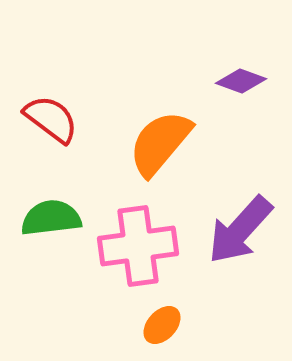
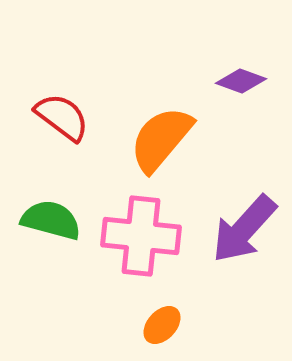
red semicircle: moved 11 px right, 2 px up
orange semicircle: moved 1 px right, 4 px up
green semicircle: moved 2 px down; rotated 22 degrees clockwise
purple arrow: moved 4 px right, 1 px up
pink cross: moved 3 px right, 10 px up; rotated 14 degrees clockwise
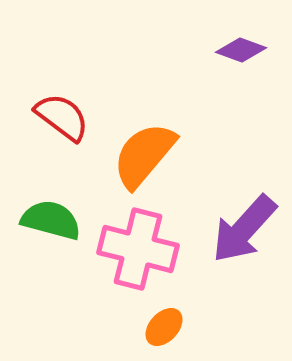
purple diamond: moved 31 px up
orange semicircle: moved 17 px left, 16 px down
pink cross: moved 3 px left, 13 px down; rotated 8 degrees clockwise
orange ellipse: moved 2 px right, 2 px down
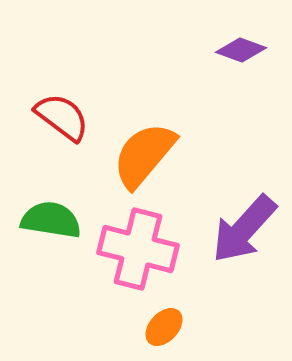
green semicircle: rotated 6 degrees counterclockwise
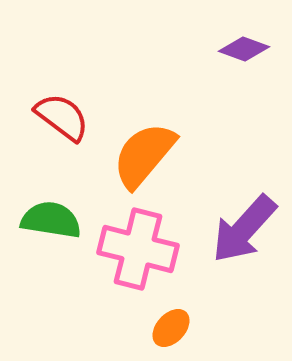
purple diamond: moved 3 px right, 1 px up
orange ellipse: moved 7 px right, 1 px down
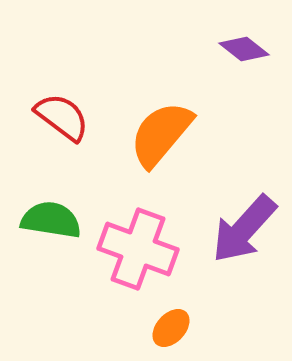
purple diamond: rotated 18 degrees clockwise
orange semicircle: moved 17 px right, 21 px up
pink cross: rotated 6 degrees clockwise
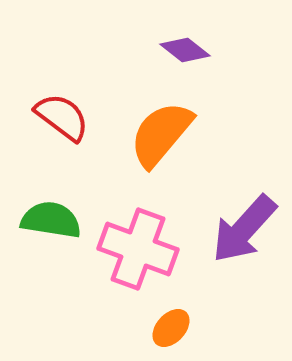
purple diamond: moved 59 px left, 1 px down
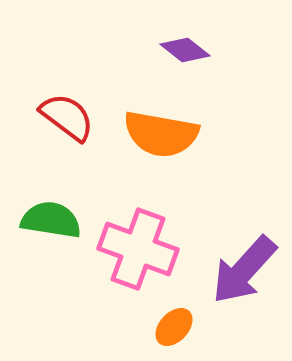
red semicircle: moved 5 px right
orange semicircle: rotated 120 degrees counterclockwise
purple arrow: moved 41 px down
orange ellipse: moved 3 px right, 1 px up
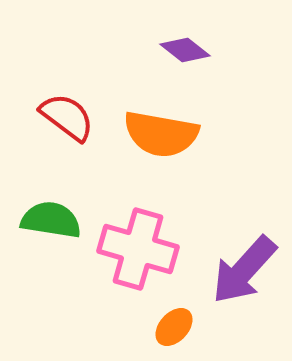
pink cross: rotated 4 degrees counterclockwise
